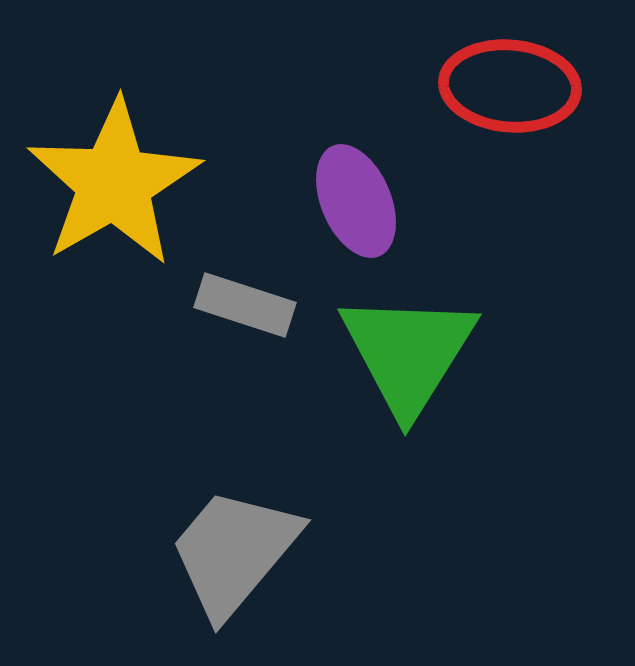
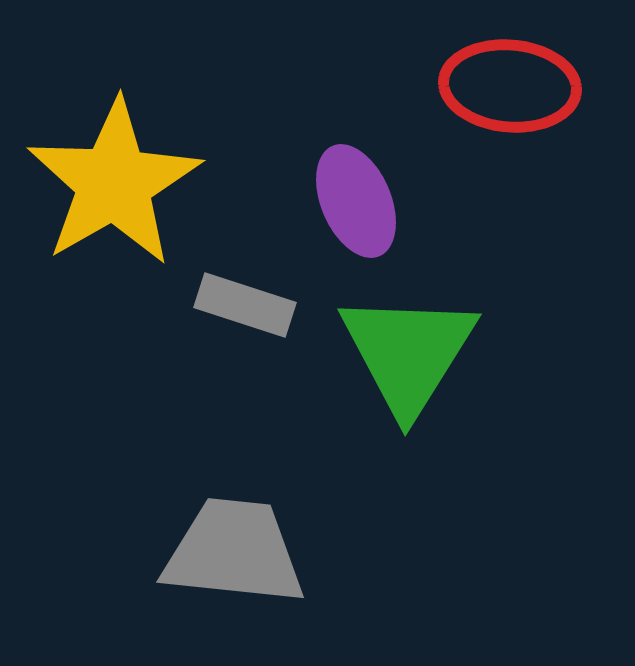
gray trapezoid: rotated 56 degrees clockwise
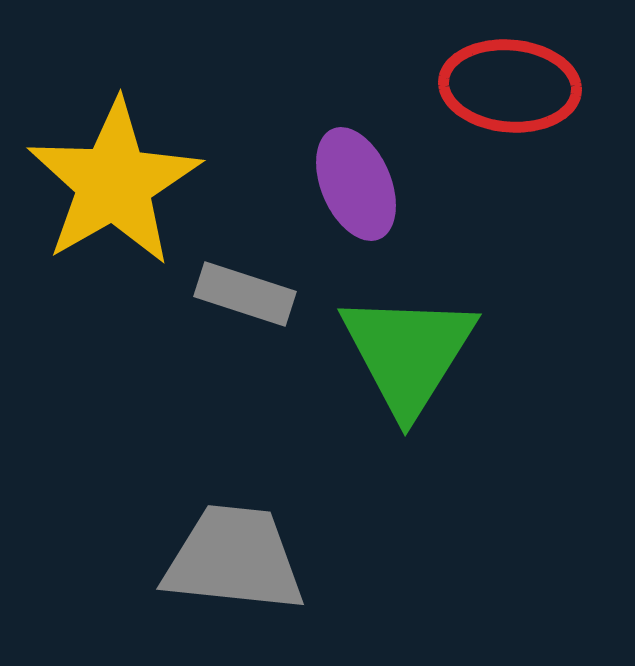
purple ellipse: moved 17 px up
gray rectangle: moved 11 px up
gray trapezoid: moved 7 px down
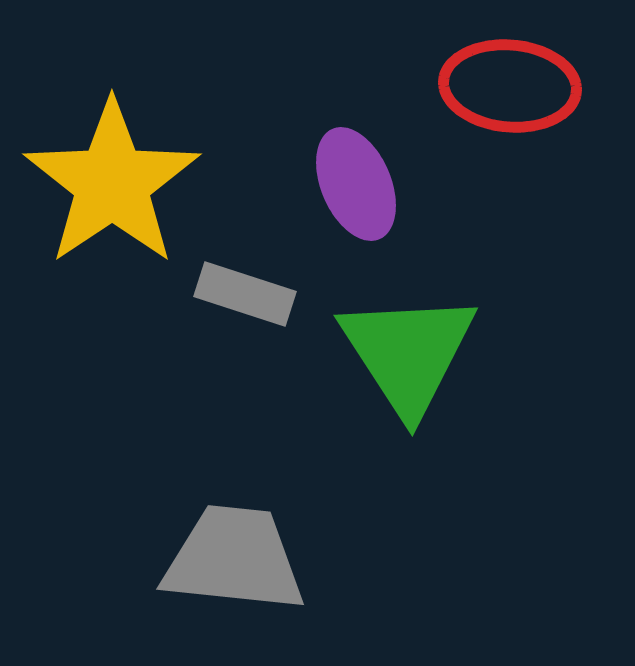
yellow star: moved 2 px left; rotated 4 degrees counterclockwise
green triangle: rotated 5 degrees counterclockwise
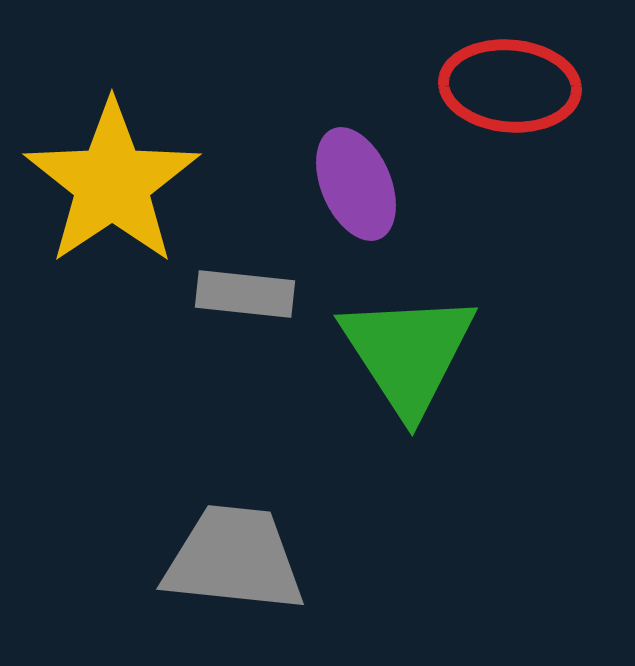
gray rectangle: rotated 12 degrees counterclockwise
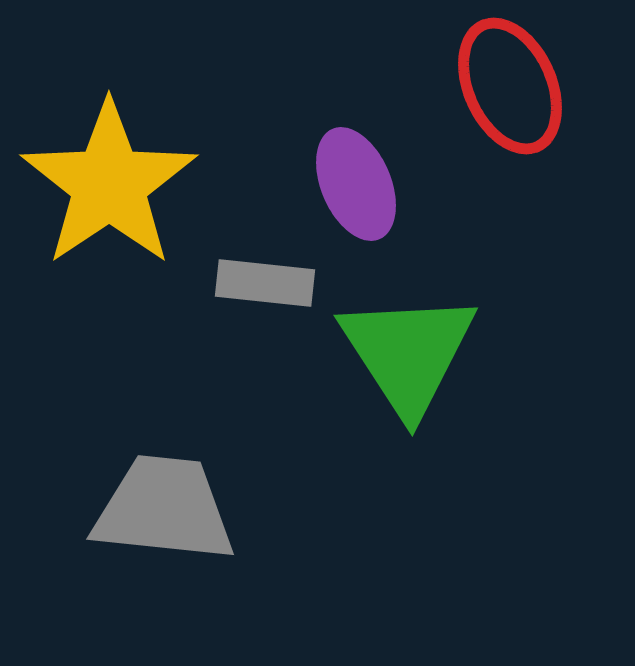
red ellipse: rotated 61 degrees clockwise
yellow star: moved 3 px left, 1 px down
gray rectangle: moved 20 px right, 11 px up
gray trapezoid: moved 70 px left, 50 px up
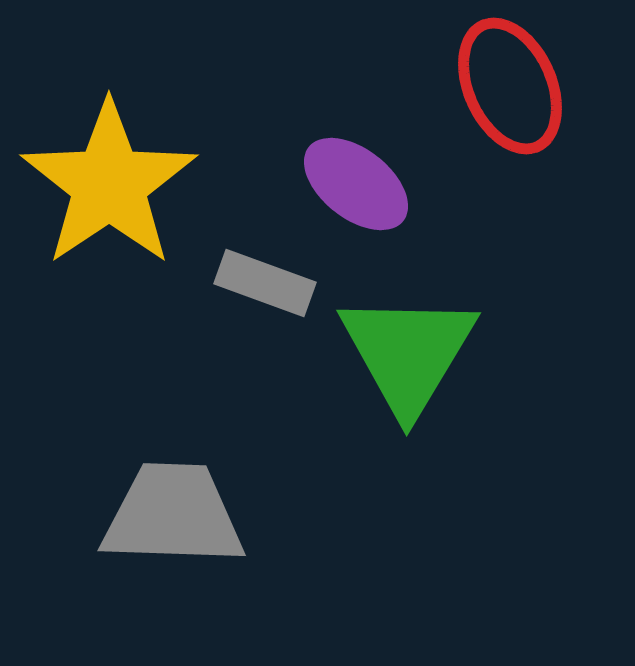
purple ellipse: rotated 29 degrees counterclockwise
gray rectangle: rotated 14 degrees clockwise
green triangle: rotated 4 degrees clockwise
gray trapezoid: moved 9 px right, 6 px down; rotated 4 degrees counterclockwise
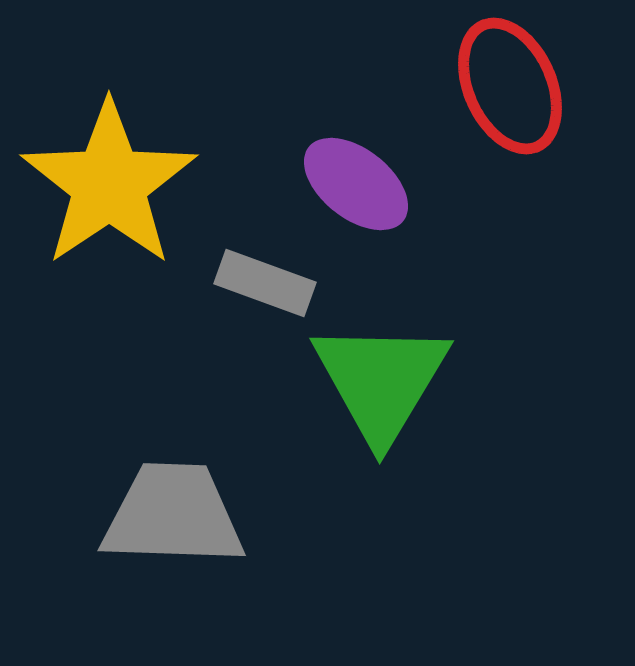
green triangle: moved 27 px left, 28 px down
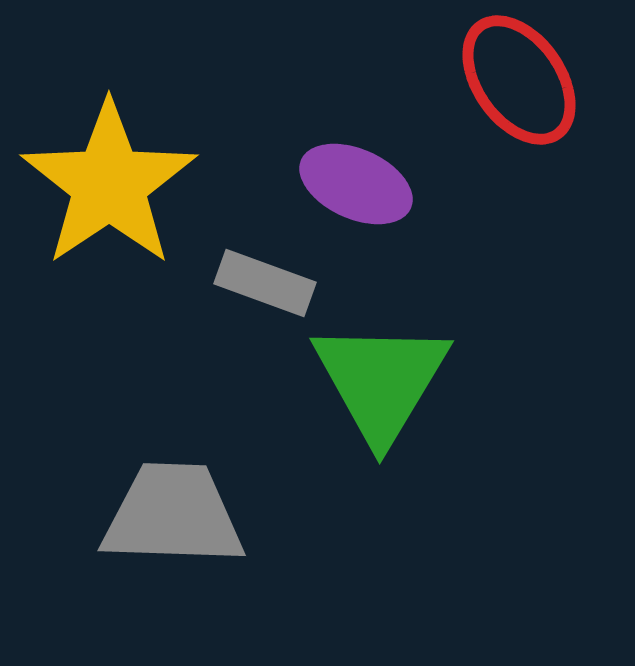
red ellipse: moved 9 px right, 6 px up; rotated 11 degrees counterclockwise
purple ellipse: rotated 14 degrees counterclockwise
